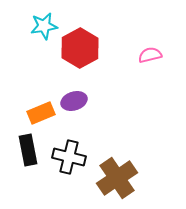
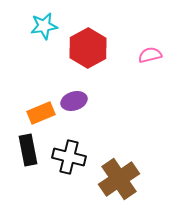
red hexagon: moved 8 px right
brown cross: moved 2 px right, 1 px down
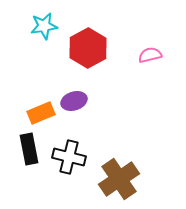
black rectangle: moved 1 px right, 1 px up
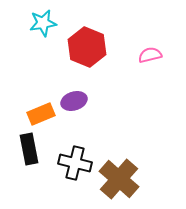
cyan star: moved 1 px left, 3 px up
red hexagon: moved 1 px left, 1 px up; rotated 9 degrees counterclockwise
orange rectangle: moved 1 px down
black cross: moved 6 px right, 6 px down
brown cross: rotated 15 degrees counterclockwise
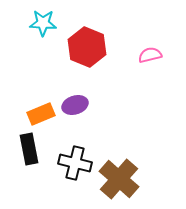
cyan star: rotated 12 degrees clockwise
purple ellipse: moved 1 px right, 4 px down
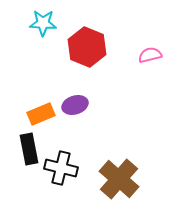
black cross: moved 14 px left, 5 px down
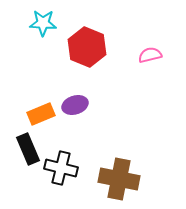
black rectangle: moved 1 px left; rotated 12 degrees counterclockwise
brown cross: rotated 30 degrees counterclockwise
